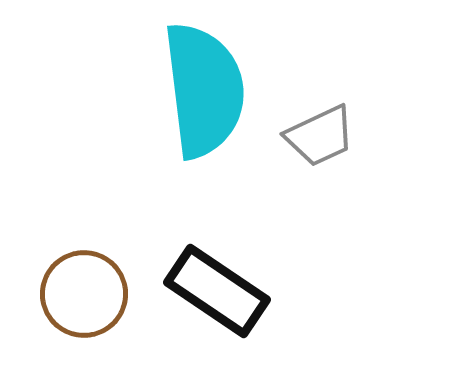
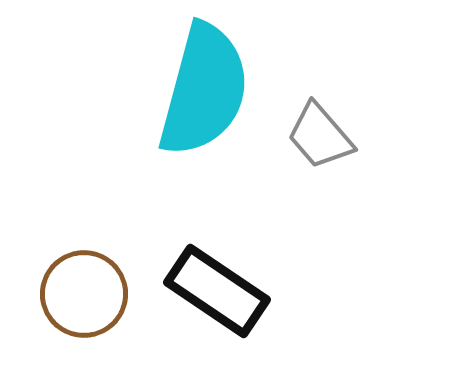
cyan semicircle: rotated 22 degrees clockwise
gray trapezoid: rotated 74 degrees clockwise
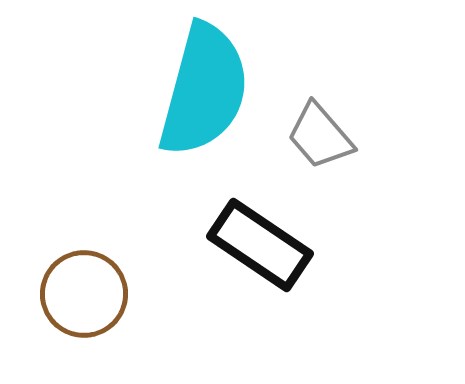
black rectangle: moved 43 px right, 46 px up
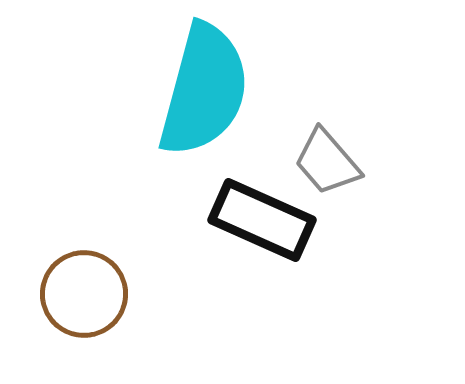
gray trapezoid: moved 7 px right, 26 px down
black rectangle: moved 2 px right, 25 px up; rotated 10 degrees counterclockwise
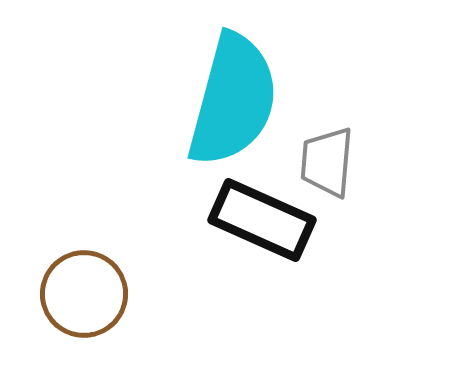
cyan semicircle: moved 29 px right, 10 px down
gray trapezoid: rotated 46 degrees clockwise
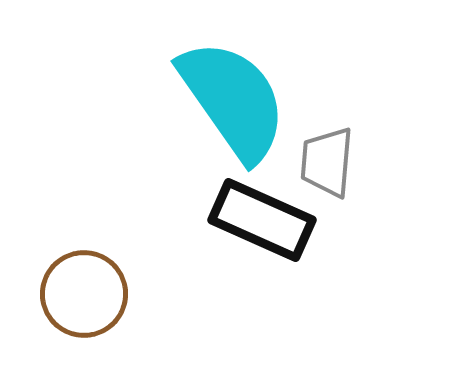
cyan semicircle: rotated 50 degrees counterclockwise
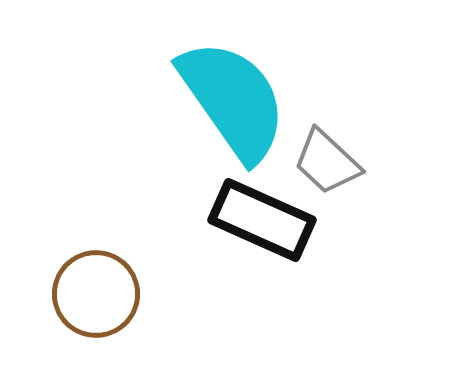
gray trapezoid: rotated 52 degrees counterclockwise
brown circle: moved 12 px right
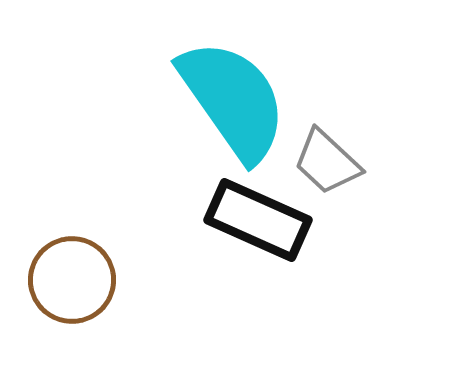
black rectangle: moved 4 px left
brown circle: moved 24 px left, 14 px up
